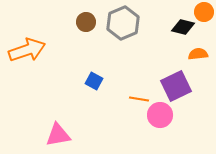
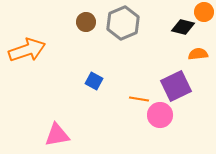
pink triangle: moved 1 px left
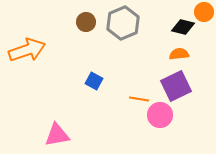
orange semicircle: moved 19 px left
